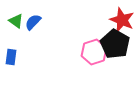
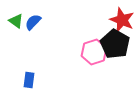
blue rectangle: moved 18 px right, 23 px down
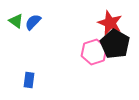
red star: moved 12 px left, 3 px down
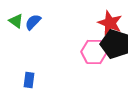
black pentagon: rotated 12 degrees counterclockwise
pink hexagon: rotated 20 degrees clockwise
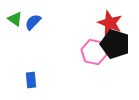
green triangle: moved 1 px left, 2 px up
pink hexagon: rotated 10 degrees clockwise
blue rectangle: moved 2 px right; rotated 14 degrees counterclockwise
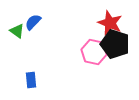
green triangle: moved 2 px right, 12 px down
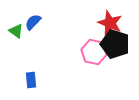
green triangle: moved 1 px left
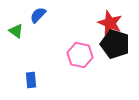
blue semicircle: moved 5 px right, 7 px up
pink hexagon: moved 14 px left, 3 px down
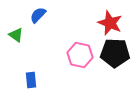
green triangle: moved 4 px down
black pentagon: moved 9 px down; rotated 16 degrees counterclockwise
